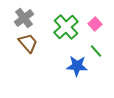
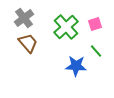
pink square: rotated 24 degrees clockwise
blue star: moved 1 px left
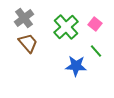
pink square: rotated 32 degrees counterclockwise
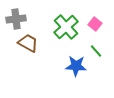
gray cross: moved 8 px left, 1 px down; rotated 30 degrees clockwise
brown trapezoid: rotated 20 degrees counterclockwise
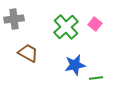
gray cross: moved 2 px left
brown trapezoid: moved 10 px down
green line: moved 27 px down; rotated 56 degrees counterclockwise
blue star: moved 1 px left, 1 px up; rotated 15 degrees counterclockwise
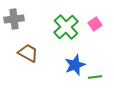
pink square: rotated 16 degrees clockwise
blue star: rotated 10 degrees counterclockwise
green line: moved 1 px left, 1 px up
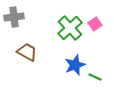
gray cross: moved 2 px up
green cross: moved 4 px right, 1 px down
brown trapezoid: moved 1 px left, 1 px up
green line: rotated 32 degrees clockwise
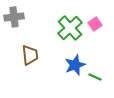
brown trapezoid: moved 3 px right, 3 px down; rotated 55 degrees clockwise
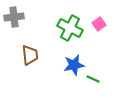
pink square: moved 4 px right
green cross: rotated 20 degrees counterclockwise
blue star: moved 1 px left; rotated 10 degrees clockwise
green line: moved 2 px left, 2 px down
